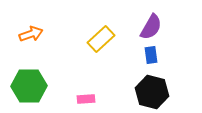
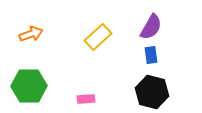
yellow rectangle: moved 3 px left, 2 px up
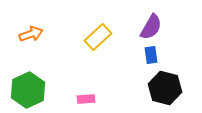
green hexagon: moved 1 px left, 4 px down; rotated 24 degrees counterclockwise
black hexagon: moved 13 px right, 4 px up
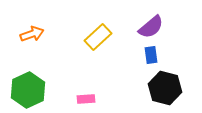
purple semicircle: rotated 20 degrees clockwise
orange arrow: moved 1 px right
